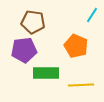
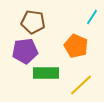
cyan line: moved 2 px down
purple pentagon: moved 1 px right, 1 px down
yellow line: rotated 40 degrees counterclockwise
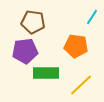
orange pentagon: rotated 15 degrees counterclockwise
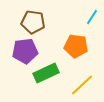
green rectangle: rotated 25 degrees counterclockwise
yellow line: moved 1 px right
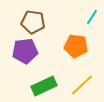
green rectangle: moved 2 px left, 13 px down
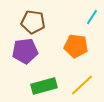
green rectangle: rotated 10 degrees clockwise
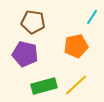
orange pentagon: rotated 20 degrees counterclockwise
purple pentagon: moved 3 px down; rotated 20 degrees clockwise
yellow line: moved 6 px left
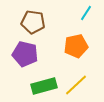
cyan line: moved 6 px left, 4 px up
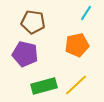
orange pentagon: moved 1 px right, 1 px up
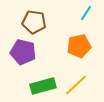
brown pentagon: moved 1 px right
orange pentagon: moved 2 px right, 1 px down
purple pentagon: moved 2 px left, 2 px up
green rectangle: moved 1 px left
